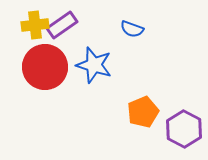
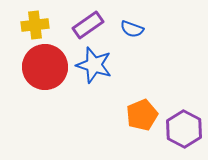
purple rectangle: moved 26 px right
orange pentagon: moved 1 px left, 3 px down
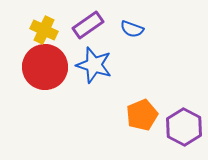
yellow cross: moved 9 px right, 5 px down; rotated 32 degrees clockwise
purple hexagon: moved 2 px up
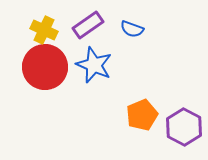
blue star: rotated 6 degrees clockwise
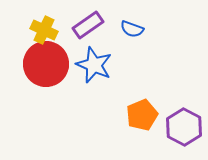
red circle: moved 1 px right, 3 px up
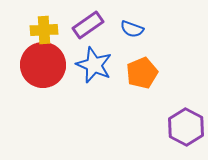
yellow cross: rotated 28 degrees counterclockwise
red circle: moved 3 px left, 1 px down
orange pentagon: moved 42 px up
purple hexagon: moved 2 px right
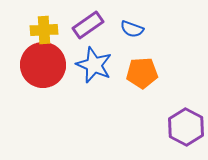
orange pentagon: rotated 20 degrees clockwise
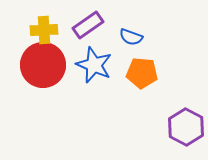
blue semicircle: moved 1 px left, 8 px down
orange pentagon: rotated 8 degrees clockwise
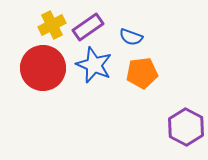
purple rectangle: moved 2 px down
yellow cross: moved 8 px right, 5 px up; rotated 24 degrees counterclockwise
red circle: moved 3 px down
orange pentagon: rotated 12 degrees counterclockwise
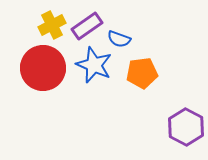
purple rectangle: moved 1 px left, 1 px up
blue semicircle: moved 12 px left, 2 px down
